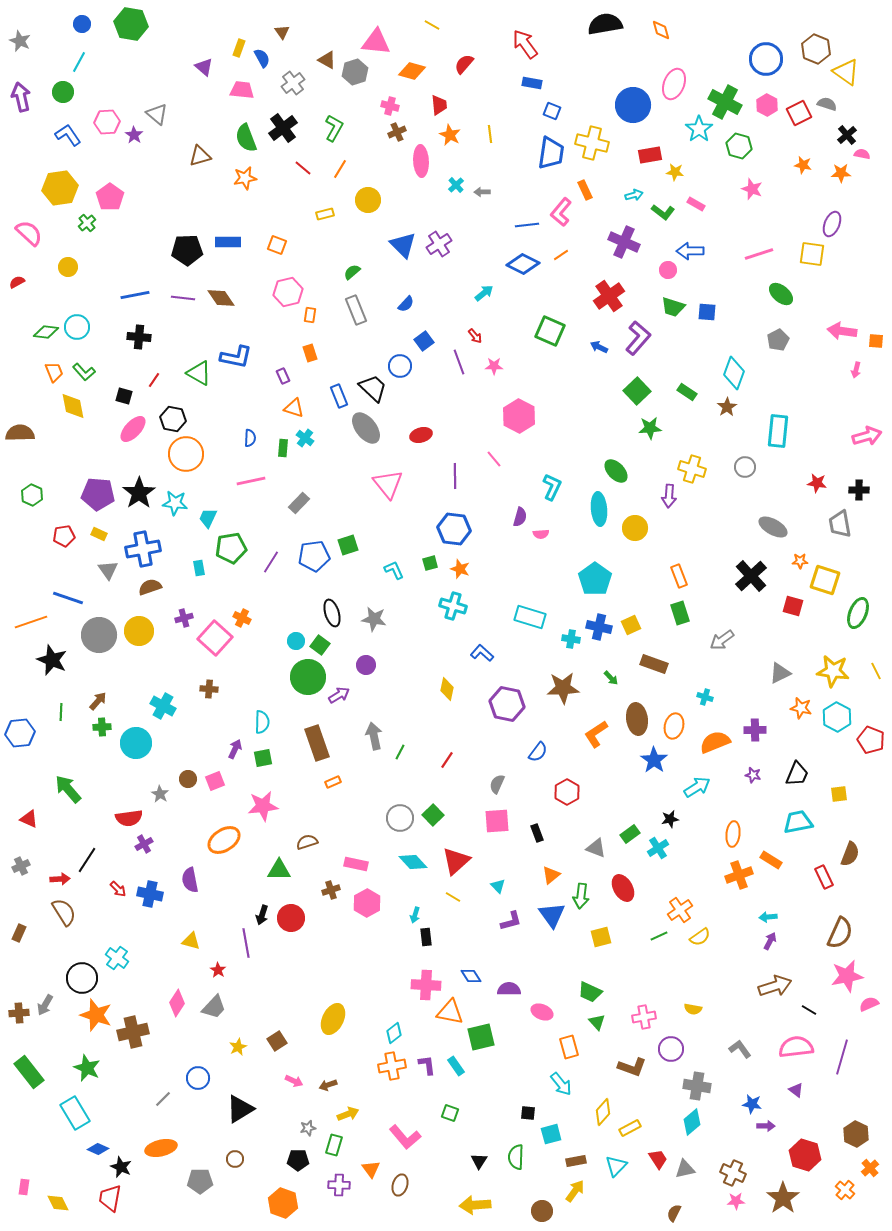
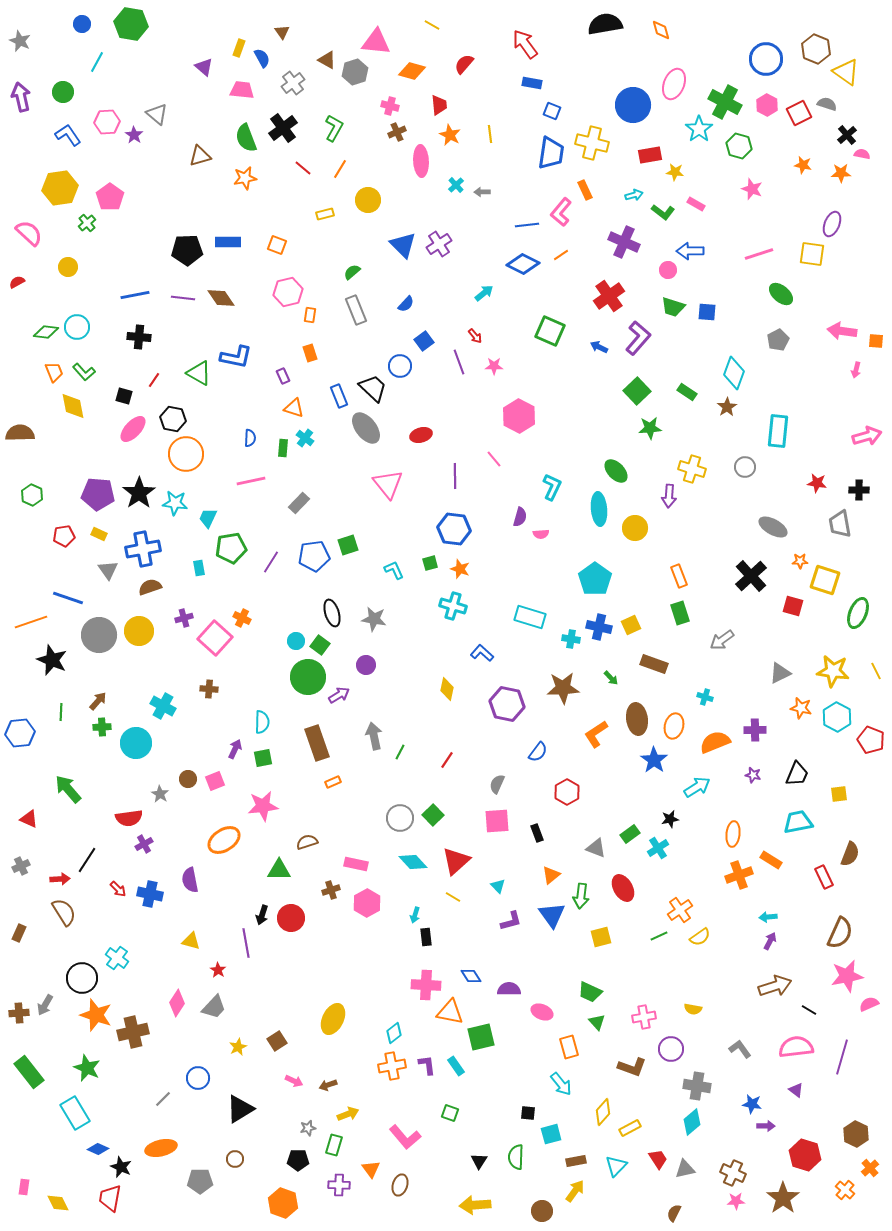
cyan line at (79, 62): moved 18 px right
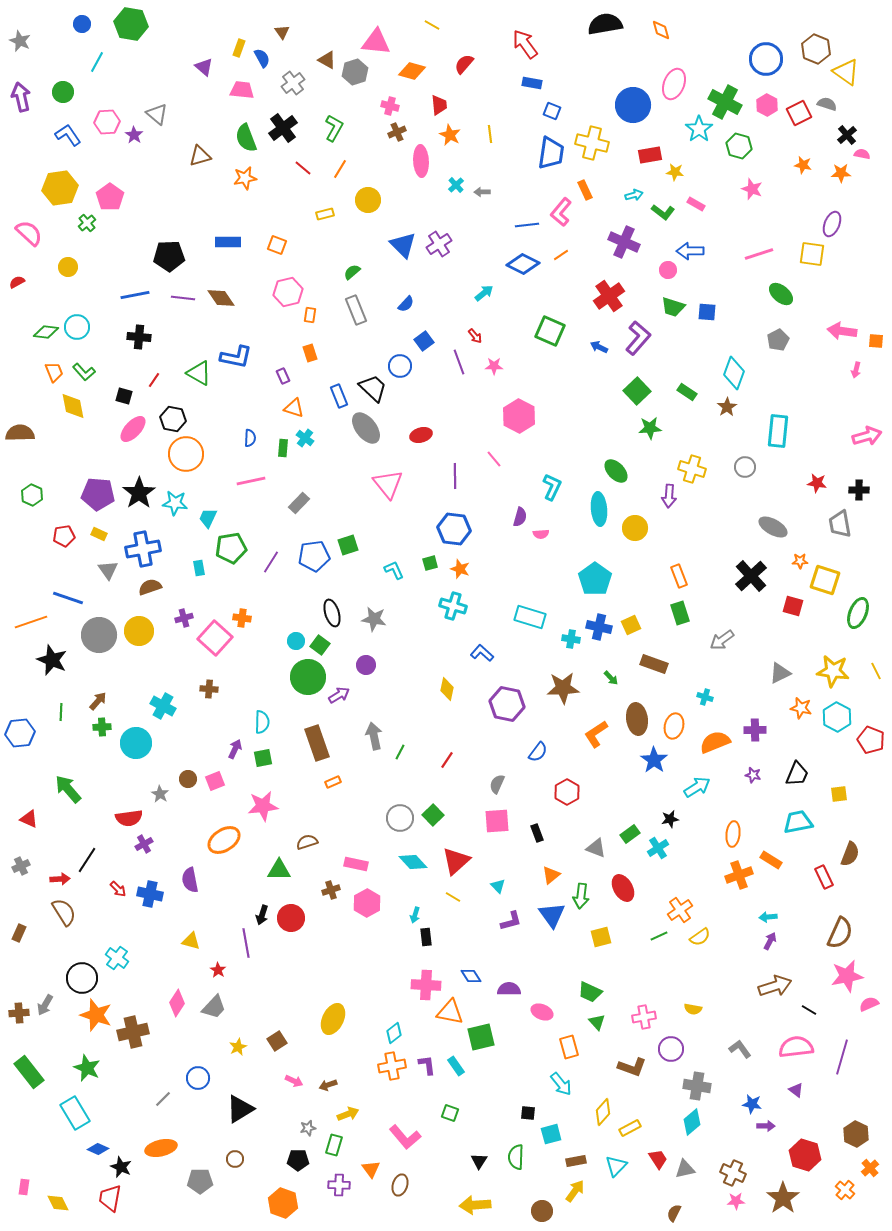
black pentagon at (187, 250): moved 18 px left, 6 px down
orange cross at (242, 618): rotated 18 degrees counterclockwise
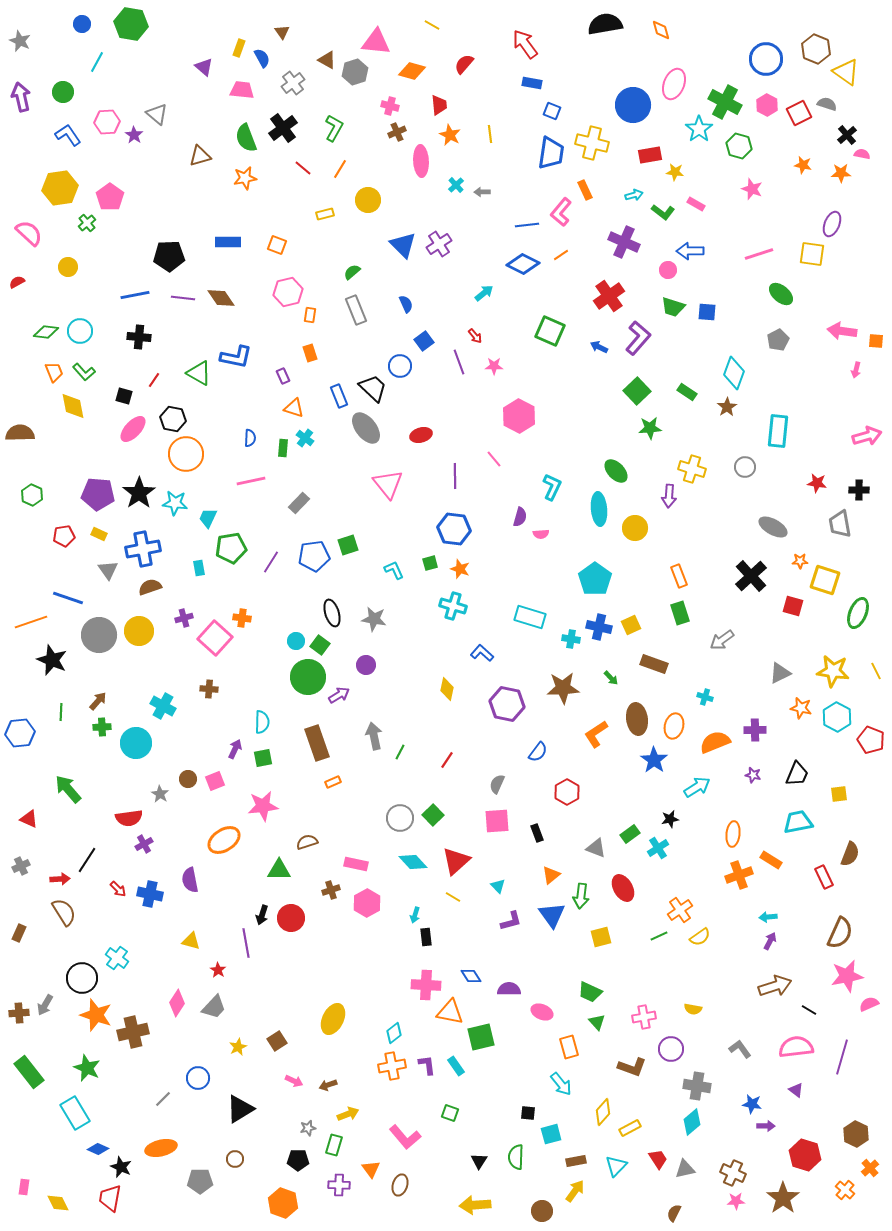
blue semicircle at (406, 304): rotated 66 degrees counterclockwise
cyan circle at (77, 327): moved 3 px right, 4 px down
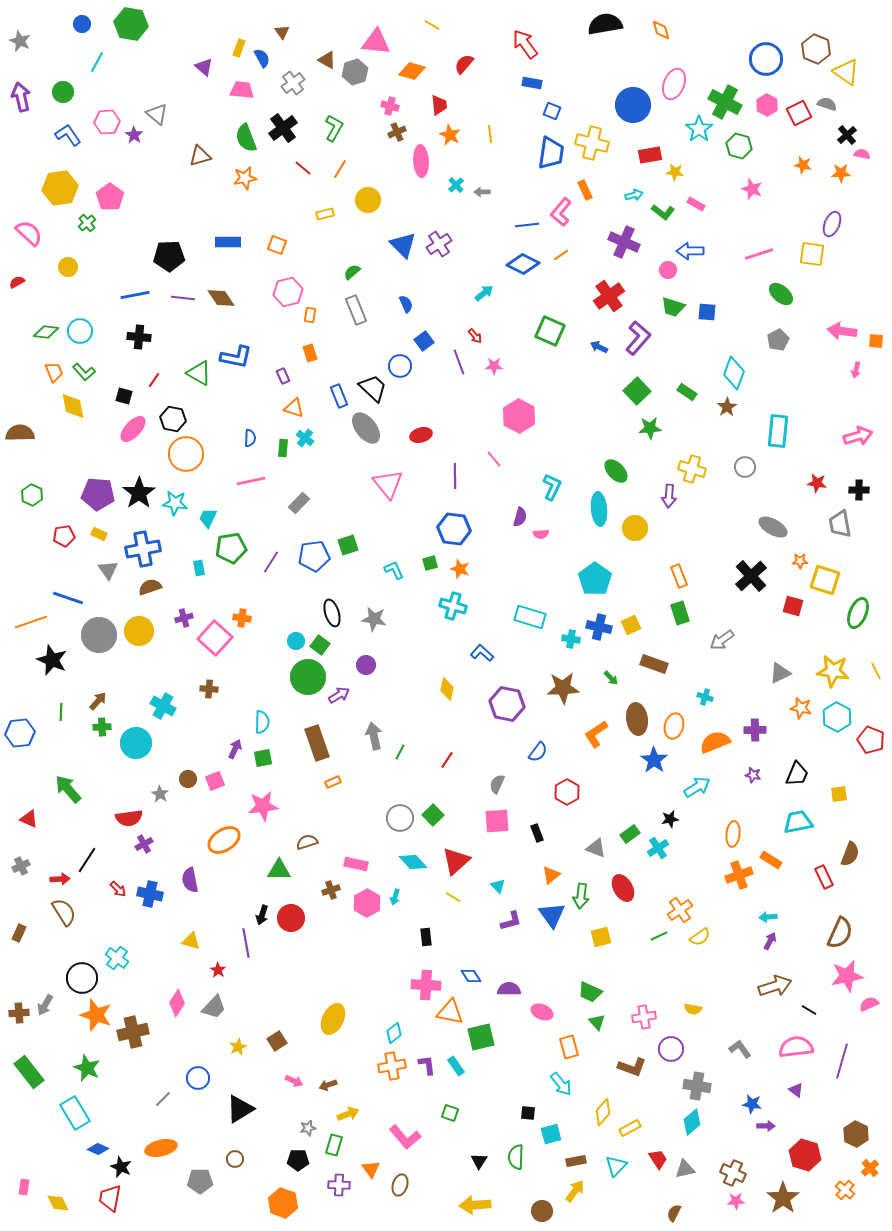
pink arrow at (867, 436): moved 9 px left
cyan arrow at (415, 915): moved 20 px left, 18 px up
purple line at (842, 1057): moved 4 px down
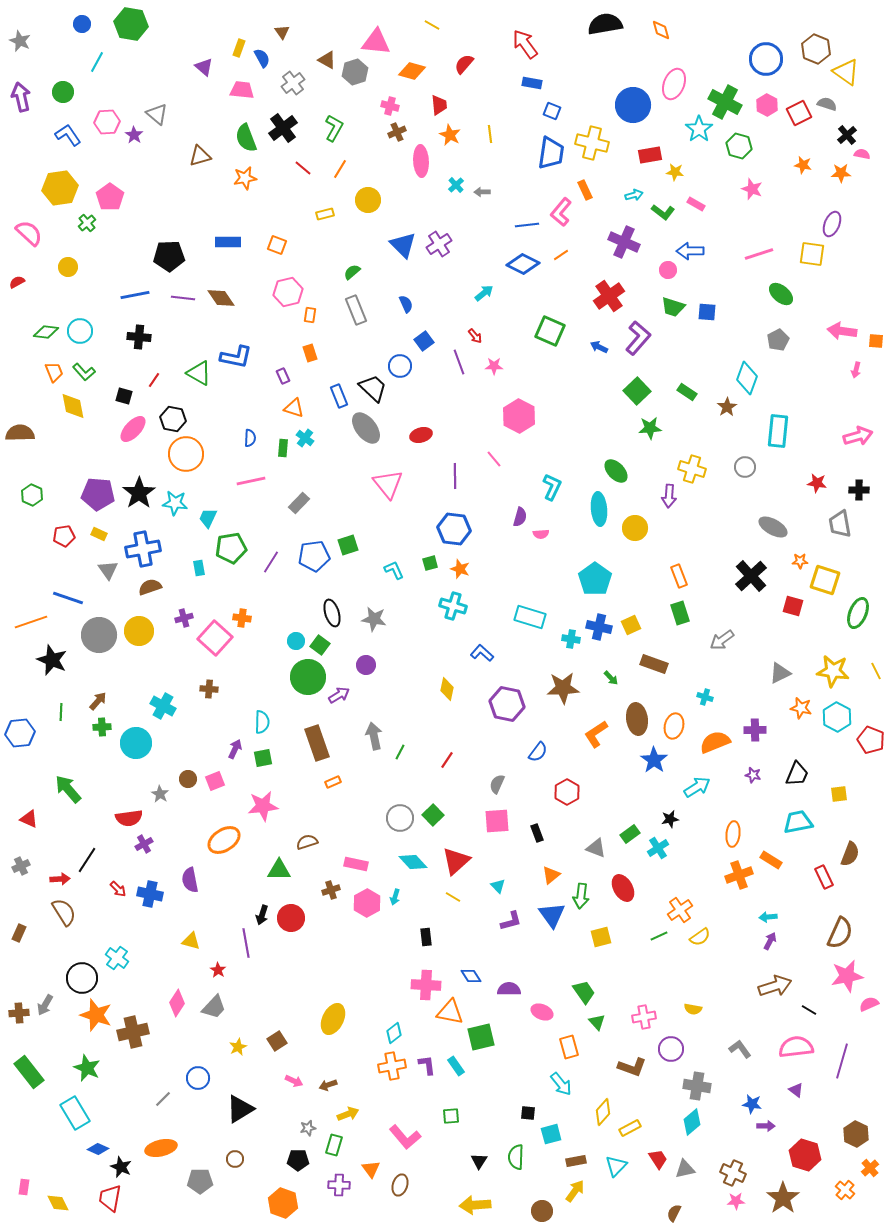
cyan diamond at (734, 373): moved 13 px right, 5 px down
green trapezoid at (590, 992): moved 6 px left; rotated 150 degrees counterclockwise
green square at (450, 1113): moved 1 px right, 3 px down; rotated 24 degrees counterclockwise
